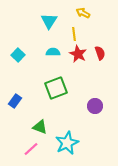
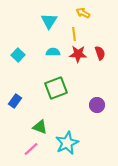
red star: rotated 24 degrees counterclockwise
purple circle: moved 2 px right, 1 px up
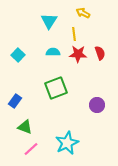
green triangle: moved 15 px left
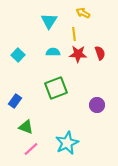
green triangle: moved 1 px right
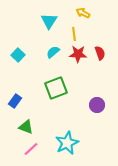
cyan semicircle: rotated 40 degrees counterclockwise
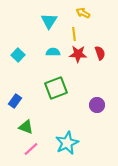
cyan semicircle: rotated 40 degrees clockwise
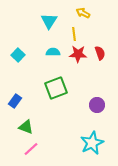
cyan star: moved 25 px right
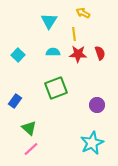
green triangle: moved 3 px right, 1 px down; rotated 21 degrees clockwise
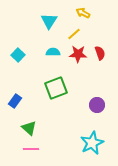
yellow line: rotated 56 degrees clockwise
pink line: rotated 42 degrees clockwise
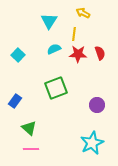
yellow line: rotated 40 degrees counterclockwise
cyan semicircle: moved 1 px right, 3 px up; rotated 24 degrees counterclockwise
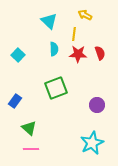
yellow arrow: moved 2 px right, 2 px down
cyan triangle: rotated 18 degrees counterclockwise
cyan semicircle: rotated 112 degrees clockwise
